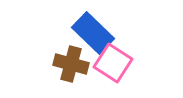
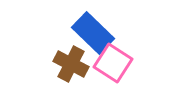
brown cross: rotated 12 degrees clockwise
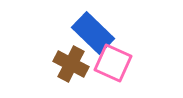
pink square: rotated 9 degrees counterclockwise
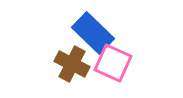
brown cross: moved 1 px right
